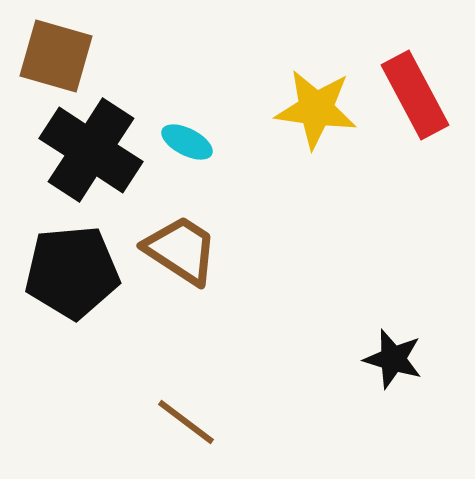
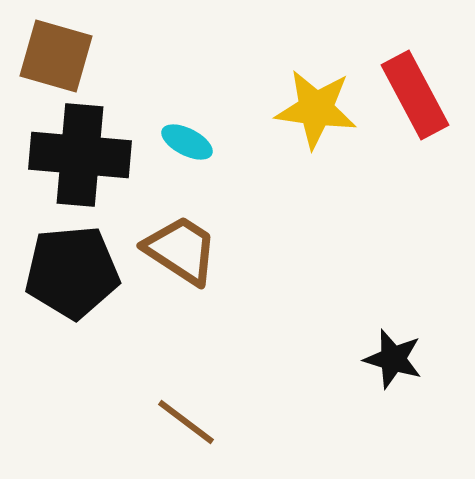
black cross: moved 11 px left, 5 px down; rotated 28 degrees counterclockwise
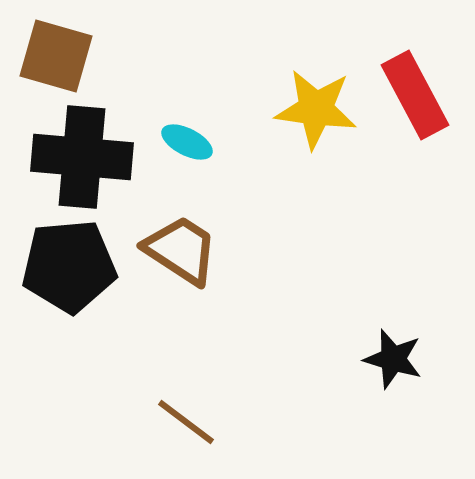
black cross: moved 2 px right, 2 px down
black pentagon: moved 3 px left, 6 px up
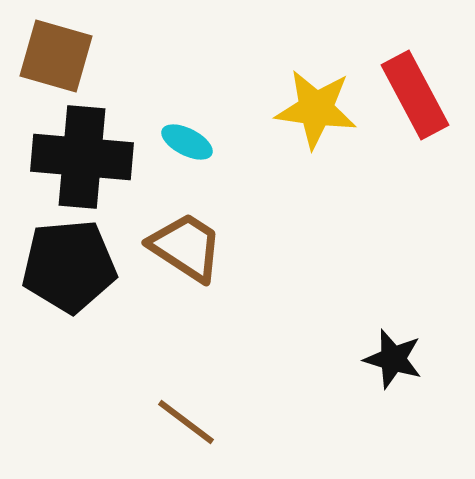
brown trapezoid: moved 5 px right, 3 px up
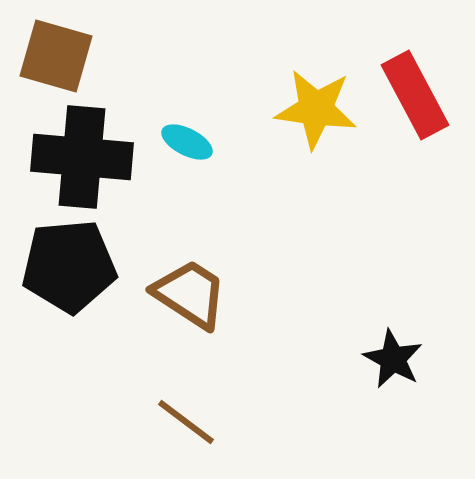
brown trapezoid: moved 4 px right, 47 px down
black star: rotated 12 degrees clockwise
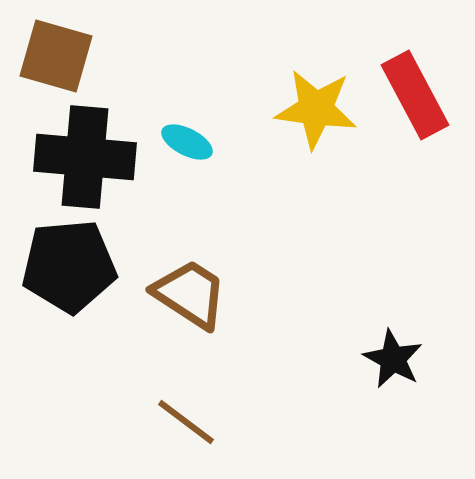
black cross: moved 3 px right
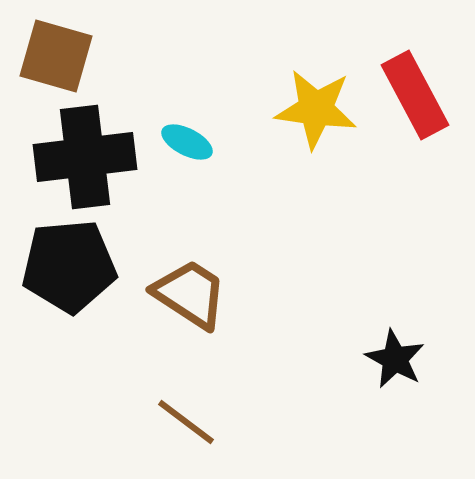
black cross: rotated 12 degrees counterclockwise
black star: moved 2 px right
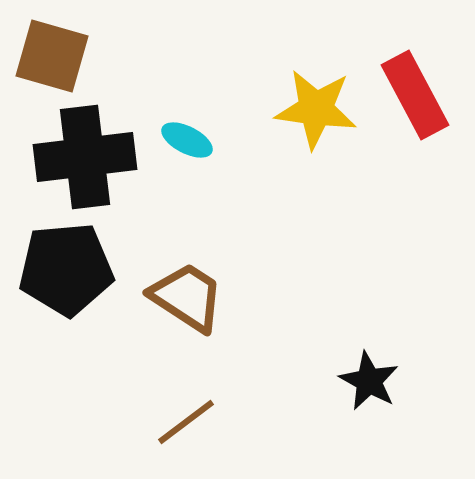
brown square: moved 4 px left
cyan ellipse: moved 2 px up
black pentagon: moved 3 px left, 3 px down
brown trapezoid: moved 3 px left, 3 px down
black star: moved 26 px left, 22 px down
brown line: rotated 74 degrees counterclockwise
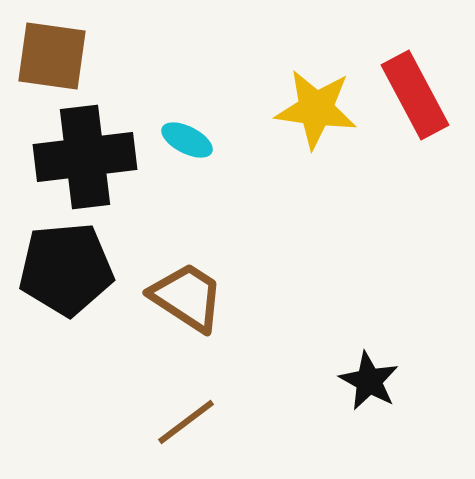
brown square: rotated 8 degrees counterclockwise
